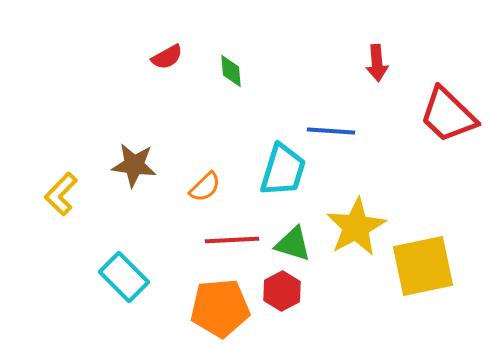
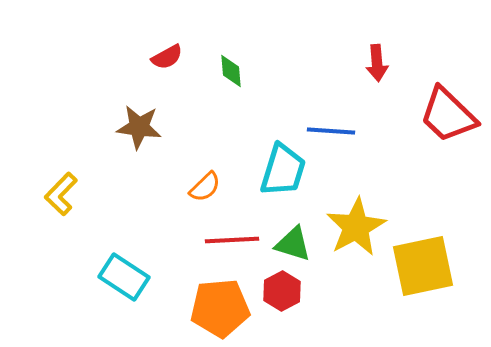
brown star: moved 5 px right, 38 px up
cyan rectangle: rotated 12 degrees counterclockwise
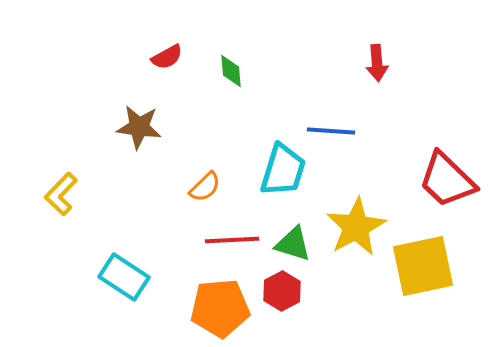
red trapezoid: moved 1 px left, 65 px down
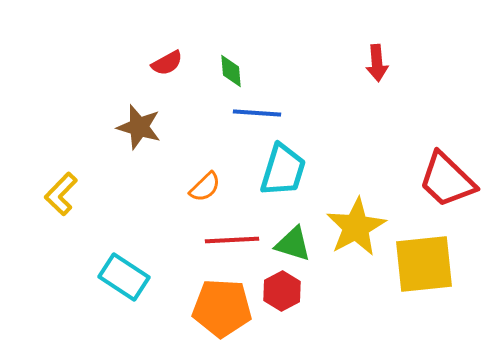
red semicircle: moved 6 px down
brown star: rotated 9 degrees clockwise
blue line: moved 74 px left, 18 px up
yellow square: moved 1 px right, 2 px up; rotated 6 degrees clockwise
orange pentagon: moved 2 px right; rotated 8 degrees clockwise
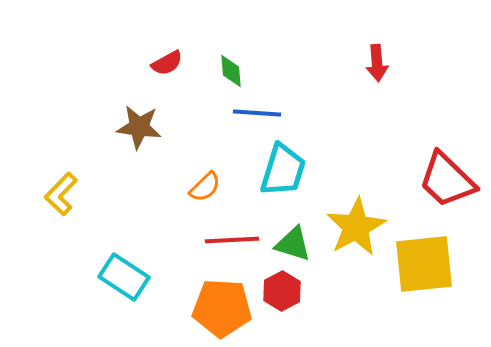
brown star: rotated 9 degrees counterclockwise
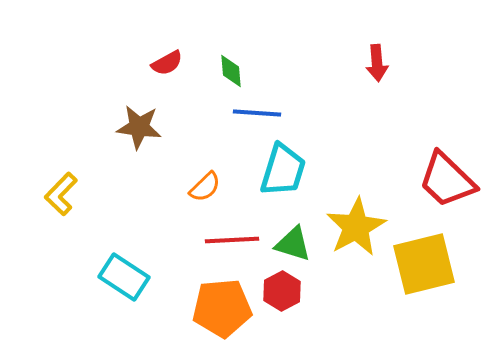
yellow square: rotated 8 degrees counterclockwise
orange pentagon: rotated 8 degrees counterclockwise
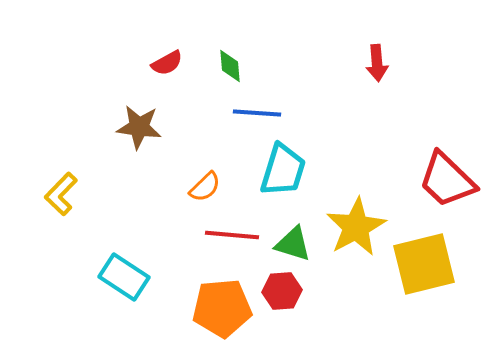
green diamond: moved 1 px left, 5 px up
red line: moved 5 px up; rotated 8 degrees clockwise
red hexagon: rotated 24 degrees clockwise
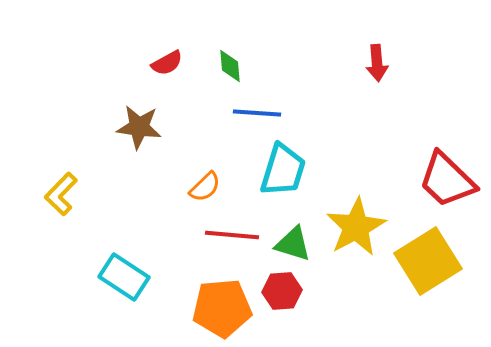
yellow square: moved 4 px right, 3 px up; rotated 18 degrees counterclockwise
